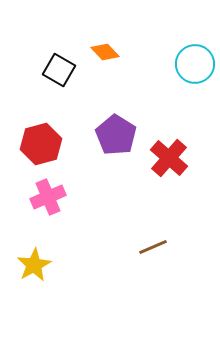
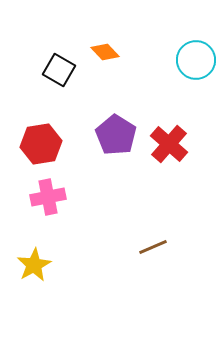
cyan circle: moved 1 px right, 4 px up
red hexagon: rotated 6 degrees clockwise
red cross: moved 14 px up
pink cross: rotated 12 degrees clockwise
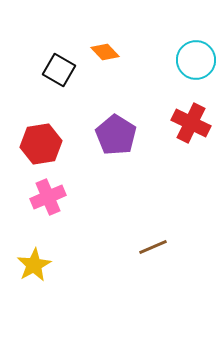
red cross: moved 22 px right, 21 px up; rotated 15 degrees counterclockwise
pink cross: rotated 12 degrees counterclockwise
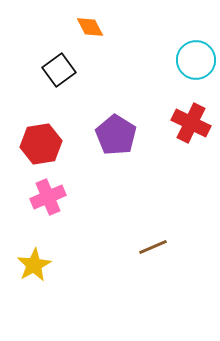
orange diamond: moved 15 px left, 25 px up; rotated 16 degrees clockwise
black square: rotated 24 degrees clockwise
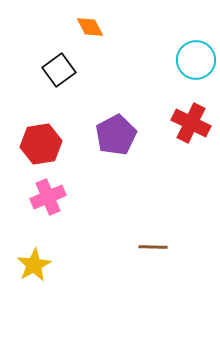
purple pentagon: rotated 12 degrees clockwise
brown line: rotated 24 degrees clockwise
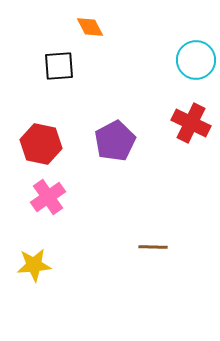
black square: moved 4 px up; rotated 32 degrees clockwise
purple pentagon: moved 1 px left, 6 px down
red hexagon: rotated 21 degrees clockwise
pink cross: rotated 12 degrees counterclockwise
yellow star: rotated 24 degrees clockwise
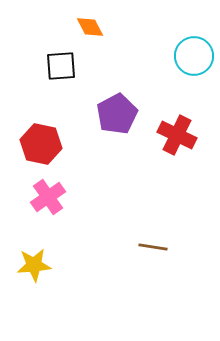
cyan circle: moved 2 px left, 4 px up
black square: moved 2 px right
red cross: moved 14 px left, 12 px down
purple pentagon: moved 2 px right, 27 px up
brown line: rotated 8 degrees clockwise
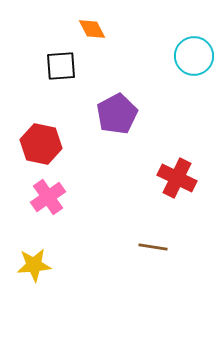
orange diamond: moved 2 px right, 2 px down
red cross: moved 43 px down
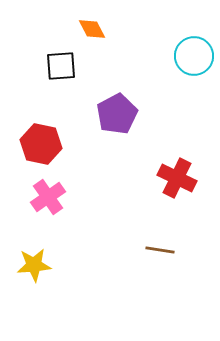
brown line: moved 7 px right, 3 px down
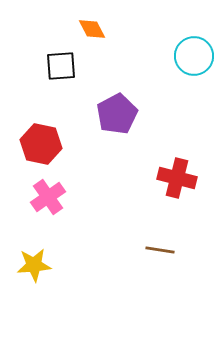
red cross: rotated 12 degrees counterclockwise
